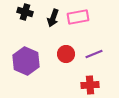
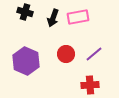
purple line: rotated 18 degrees counterclockwise
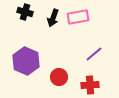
red circle: moved 7 px left, 23 px down
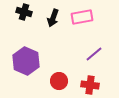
black cross: moved 1 px left
pink rectangle: moved 4 px right
red circle: moved 4 px down
red cross: rotated 12 degrees clockwise
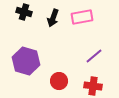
purple line: moved 2 px down
purple hexagon: rotated 8 degrees counterclockwise
red cross: moved 3 px right, 1 px down
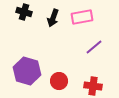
purple line: moved 9 px up
purple hexagon: moved 1 px right, 10 px down
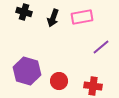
purple line: moved 7 px right
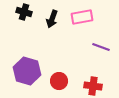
black arrow: moved 1 px left, 1 px down
purple line: rotated 60 degrees clockwise
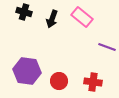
pink rectangle: rotated 50 degrees clockwise
purple line: moved 6 px right
purple hexagon: rotated 8 degrees counterclockwise
red cross: moved 4 px up
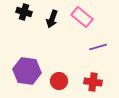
purple line: moved 9 px left; rotated 36 degrees counterclockwise
